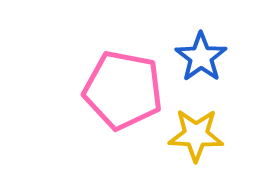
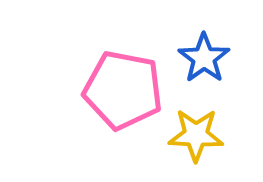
blue star: moved 3 px right, 1 px down
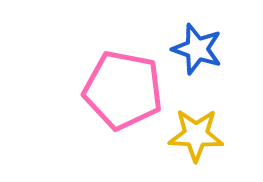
blue star: moved 7 px left, 9 px up; rotated 18 degrees counterclockwise
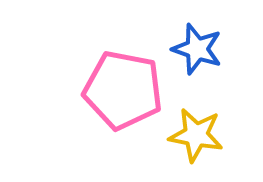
yellow star: rotated 8 degrees clockwise
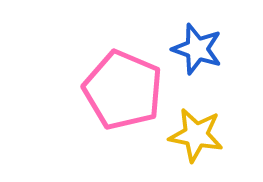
pink pentagon: rotated 12 degrees clockwise
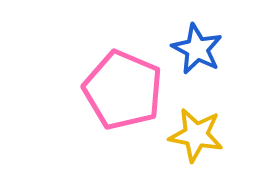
blue star: rotated 9 degrees clockwise
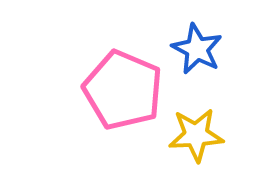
yellow star: rotated 14 degrees counterclockwise
